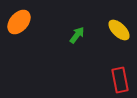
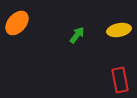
orange ellipse: moved 2 px left, 1 px down
yellow ellipse: rotated 55 degrees counterclockwise
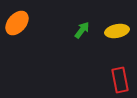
yellow ellipse: moved 2 px left, 1 px down
green arrow: moved 5 px right, 5 px up
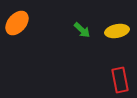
green arrow: rotated 96 degrees clockwise
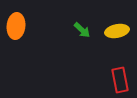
orange ellipse: moved 1 px left, 3 px down; rotated 35 degrees counterclockwise
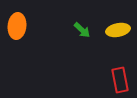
orange ellipse: moved 1 px right
yellow ellipse: moved 1 px right, 1 px up
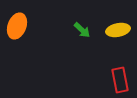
orange ellipse: rotated 15 degrees clockwise
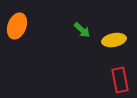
yellow ellipse: moved 4 px left, 10 px down
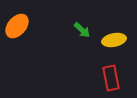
orange ellipse: rotated 20 degrees clockwise
red rectangle: moved 9 px left, 2 px up
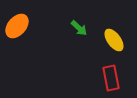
green arrow: moved 3 px left, 2 px up
yellow ellipse: rotated 65 degrees clockwise
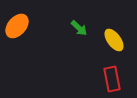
red rectangle: moved 1 px right, 1 px down
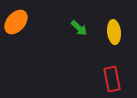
orange ellipse: moved 1 px left, 4 px up
yellow ellipse: moved 8 px up; rotated 30 degrees clockwise
